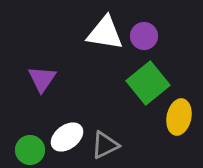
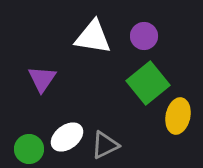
white triangle: moved 12 px left, 4 px down
yellow ellipse: moved 1 px left, 1 px up
green circle: moved 1 px left, 1 px up
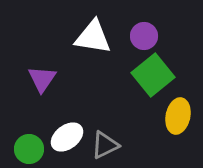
green square: moved 5 px right, 8 px up
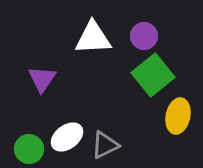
white triangle: moved 1 px down; rotated 12 degrees counterclockwise
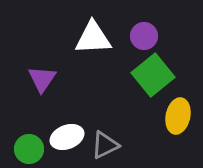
white ellipse: rotated 16 degrees clockwise
